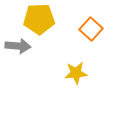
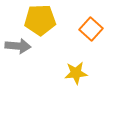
yellow pentagon: moved 1 px right, 1 px down
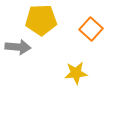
yellow pentagon: moved 1 px right
gray arrow: moved 1 px down
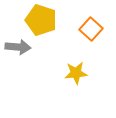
yellow pentagon: rotated 20 degrees clockwise
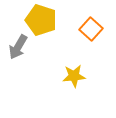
gray arrow: rotated 115 degrees clockwise
yellow star: moved 2 px left, 3 px down
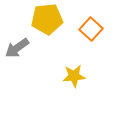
yellow pentagon: moved 6 px right, 1 px up; rotated 24 degrees counterclockwise
gray arrow: moved 1 px left, 1 px down; rotated 25 degrees clockwise
